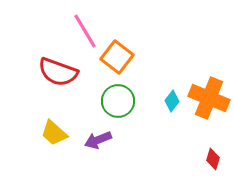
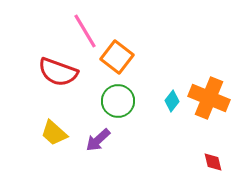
purple arrow: rotated 20 degrees counterclockwise
red diamond: moved 3 px down; rotated 30 degrees counterclockwise
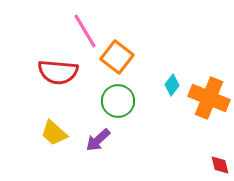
red semicircle: rotated 15 degrees counterclockwise
cyan diamond: moved 16 px up
red diamond: moved 7 px right, 3 px down
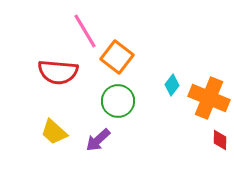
yellow trapezoid: moved 1 px up
red diamond: moved 25 px up; rotated 15 degrees clockwise
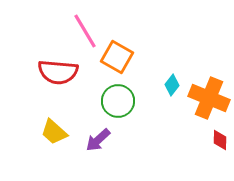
orange square: rotated 8 degrees counterclockwise
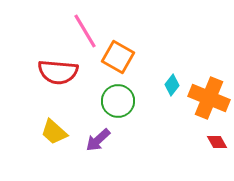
orange square: moved 1 px right
red diamond: moved 3 px left, 2 px down; rotated 30 degrees counterclockwise
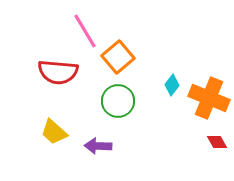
orange square: rotated 20 degrees clockwise
purple arrow: moved 6 px down; rotated 44 degrees clockwise
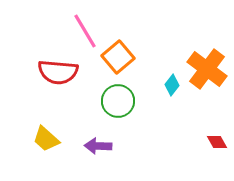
orange cross: moved 2 px left, 29 px up; rotated 15 degrees clockwise
yellow trapezoid: moved 8 px left, 7 px down
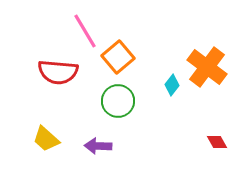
orange cross: moved 2 px up
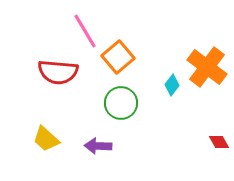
green circle: moved 3 px right, 2 px down
red diamond: moved 2 px right
